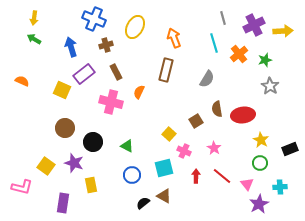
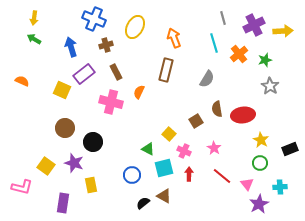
green triangle at (127, 146): moved 21 px right, 3 px down
red arrow at (196, 176): moved 7 px left, 2 px up
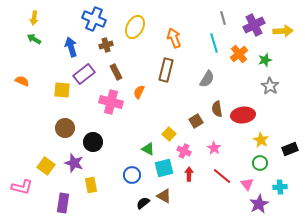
yellow square at (62, 90): rotated 18 degrees counterclockwise
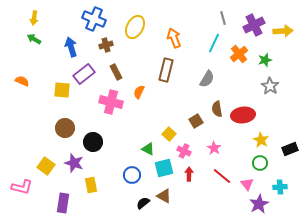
cyan line at (214, 43): rotated 42 degrees clockwise
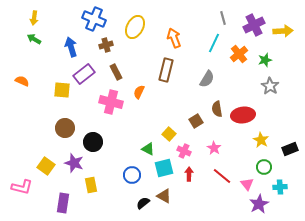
green circle at (260, 163): moved 4 px right, 4 px down
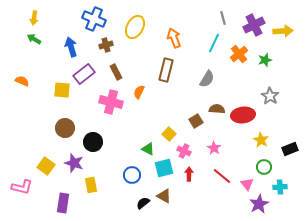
gray star at (270, 86): moved 10 px down
brown semicircle at (217, 109): rotated 105 degrees clockwise
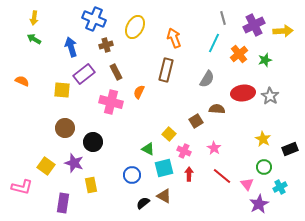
red ellipse at (243, 115): moved 22 px up
yellow star at (261, 140): moved 2 px right, 1 px up
cyan cross at (280, 187): rotated 24 degrees counterclockwise
